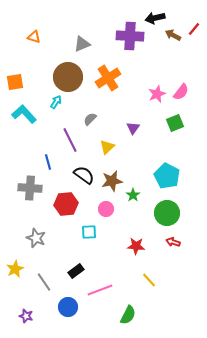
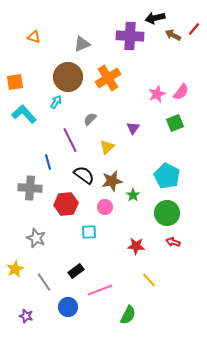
pink circle: moved 1 px left, 2 px up
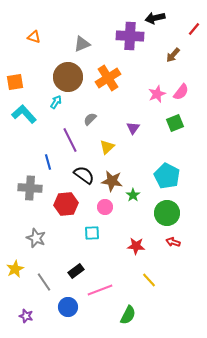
brown arrow: moved 20 px down; rotated 77 degrees counterclockwise
brown star: rotated 20 degrees clockwise
cyan square: moved 3 px right, 1 px down
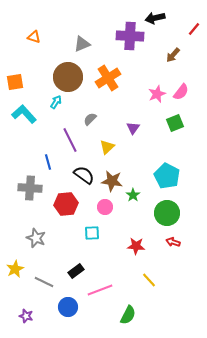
gray line: rotated 30 degrees counterclockwise
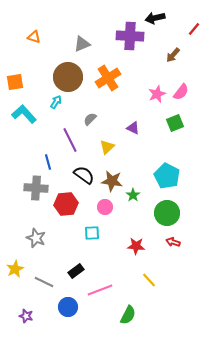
purple triangle: rotated 40 degrees counterclockwise
gray cross: moved 6 px right
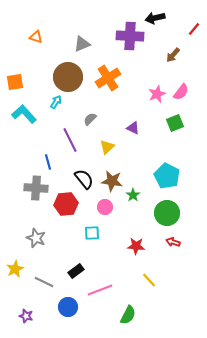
orange triangle: moved 2 px right
black semicircle: moved 4 px down; rotated 15 degrees clockwise
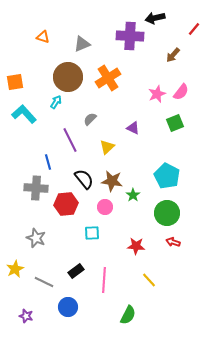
orange triangle: moved 7 px right
pink line: moved 4 px right, 10 px up; rotated 65 degrees counterclockwise
